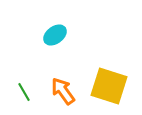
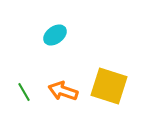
orange arrow: rotated 36 degrees counterclockwise
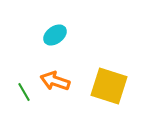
orange arrow: moved 8 px left, 10 px up
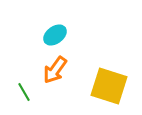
orange arrow: moved 11 px up; rotated 72 degrees counterclockwise
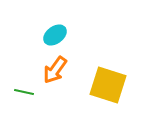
yellow square: moved 1 px left, 1 px up
green line: rotated 48 degrees counterclockwise
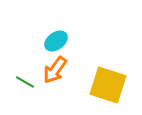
cyan ellipse: moved 1 px right, 6 px down
green line: moved 1 px right, 10 px up; rotated 18 degrees clockwise
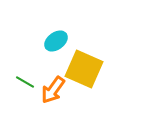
orange arrow: moved 2 px left, 20 px down
yellow square: moved 24 px left, 16 px up; rotated 6 degrees clockwise
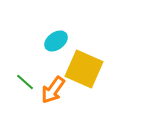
green line: rotated 12 degrees clockwise
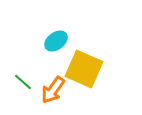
green line: moved 2 px left
